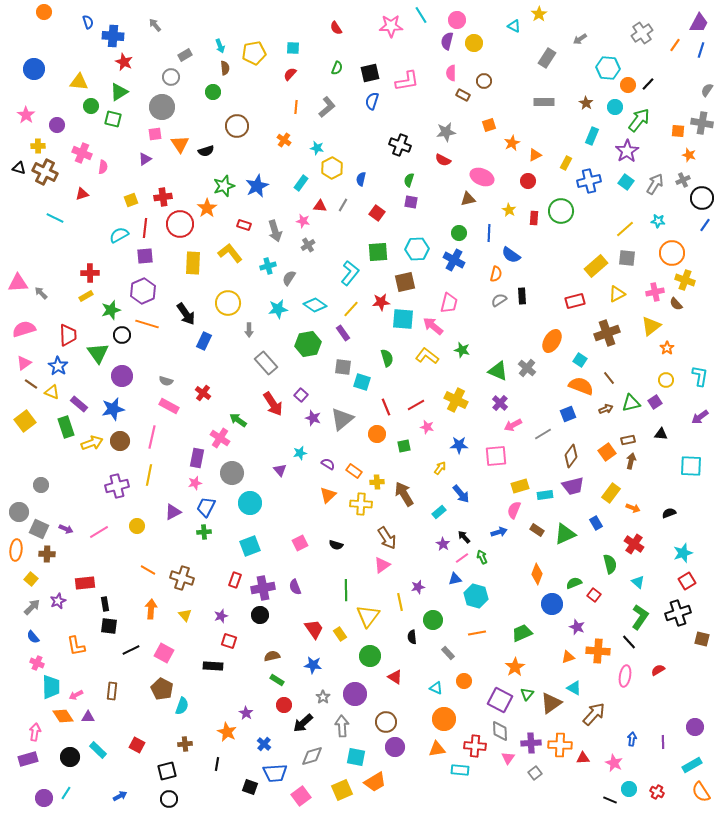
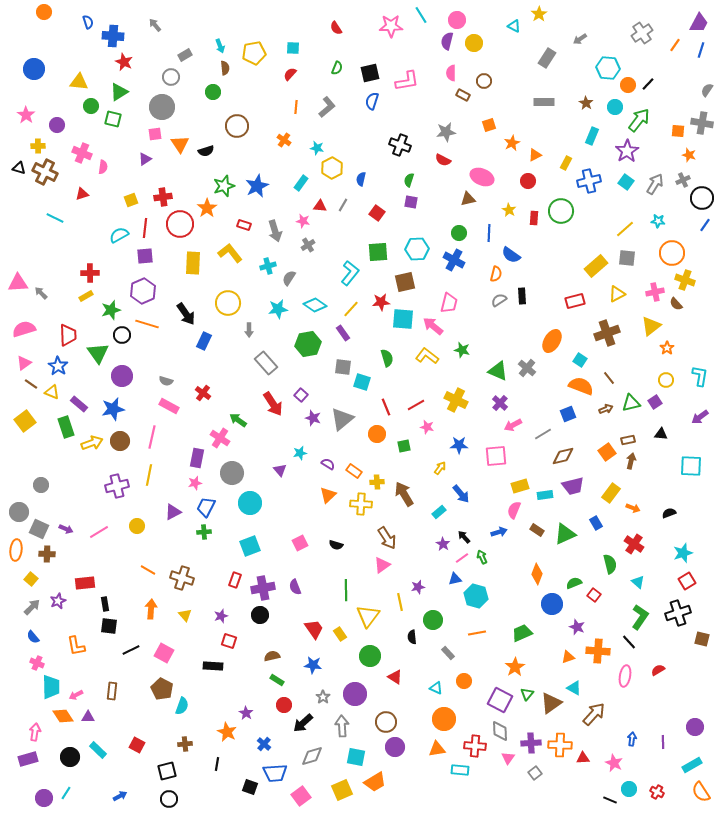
brown diamond at (571, 456): moved 8 px left; rotated 40 degrees clockwise
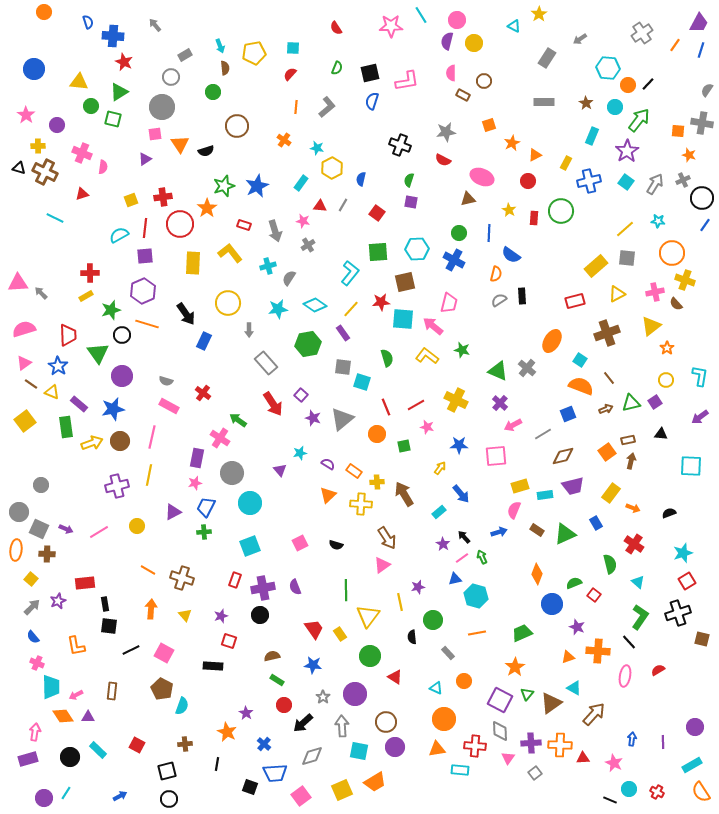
green rectangle at (66, 427): rotated 10 degrees clockwise
cyan square at (356, 757): moved 3 px right, 6 px up
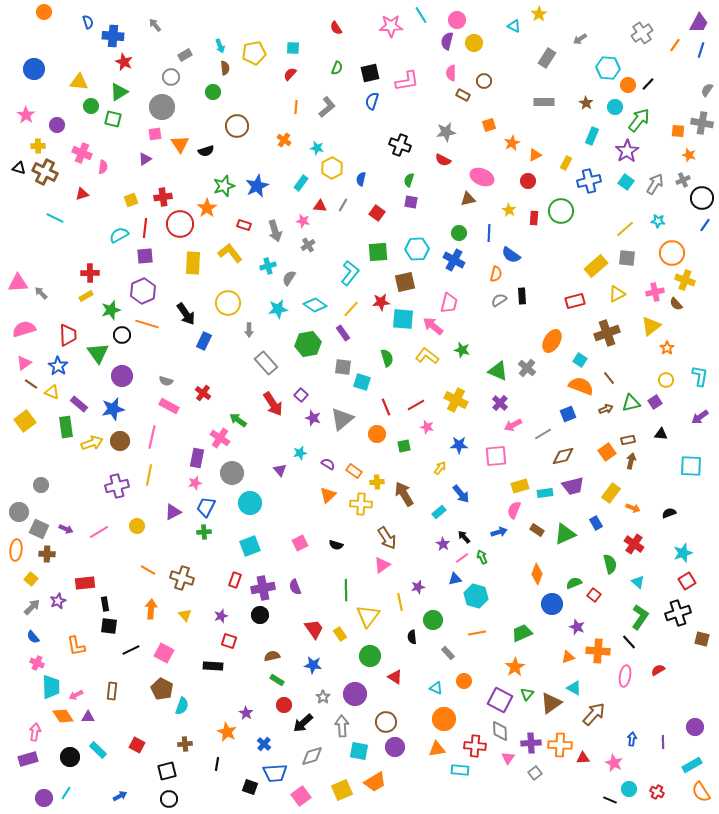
cyan rectangle at (545, 495): moved 2 px up
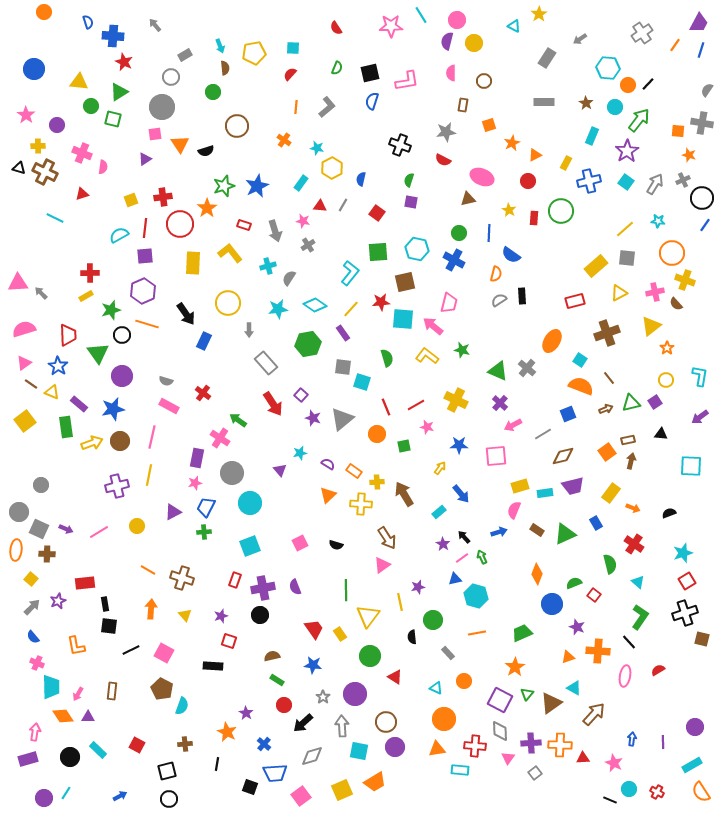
brown rectangle at (463, 95): moved 10 px down; rotated 72 degrees clockwise
cyan hexagon at (417, 249): rotated 15 degrees clockwise
yellow triangle at (617, 294): moved 2 px right, 1 px up
black cross at (678, 613): moved 7 px right
pink arrow at (76, 695): moved 2 px right, 1 px up; rotated 32 degrees counterclockwise
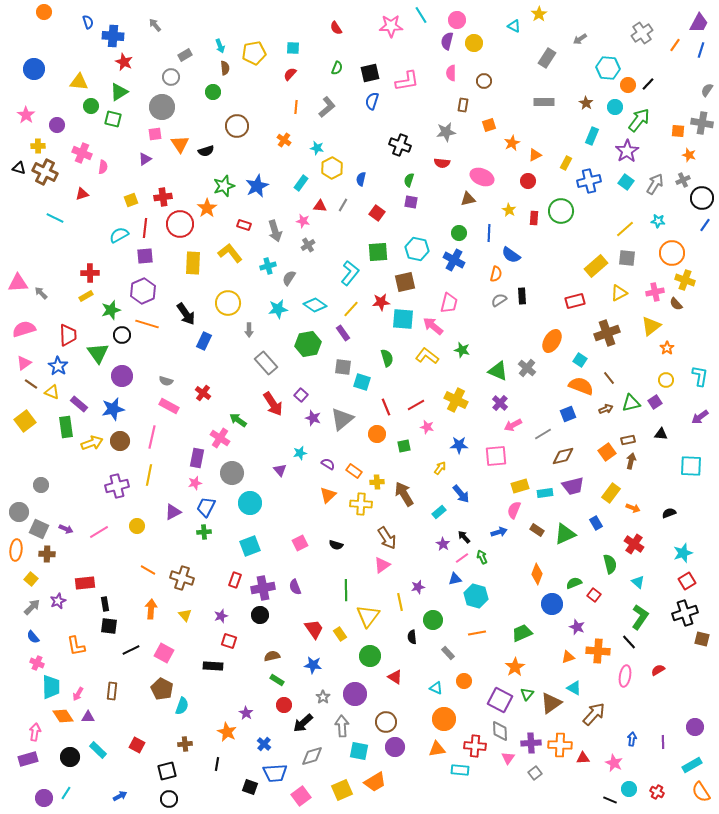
red semicircle at (443, 160): moved 1 px left, 3 px down; rotated 21 degrees counterclockwise
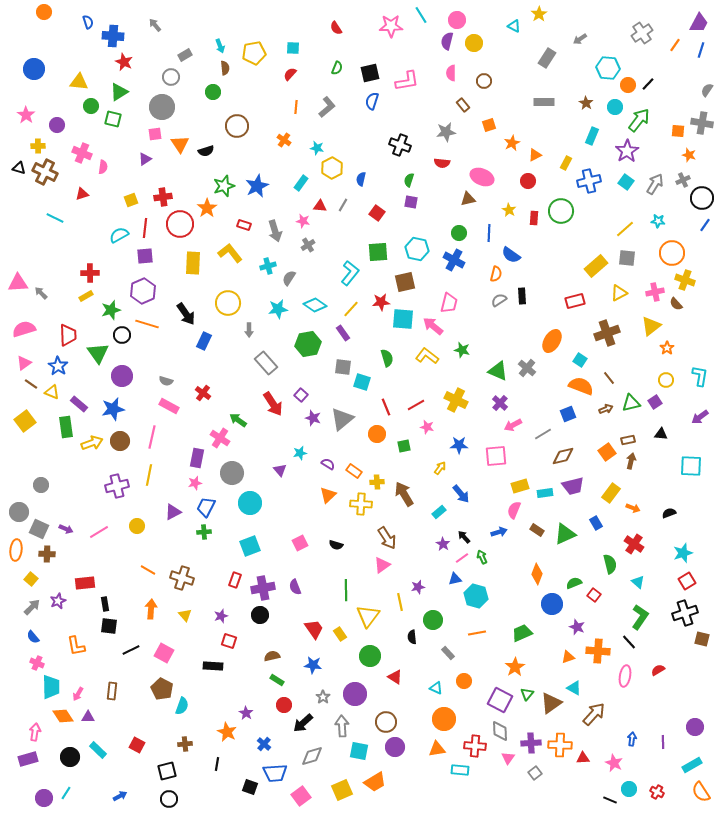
brown rectangle at (463, 105): rotated 48 degrees counterclockwise
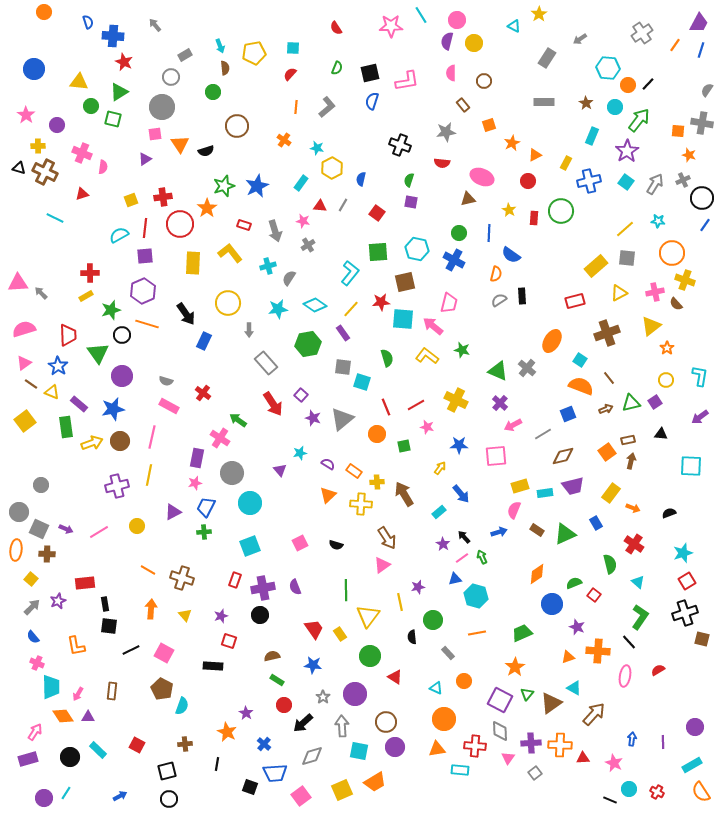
orange diamond at (537, 574): rotated 35 degrees clockwise
pink arrow at (35, 732): rotated 24 degrees clockwise
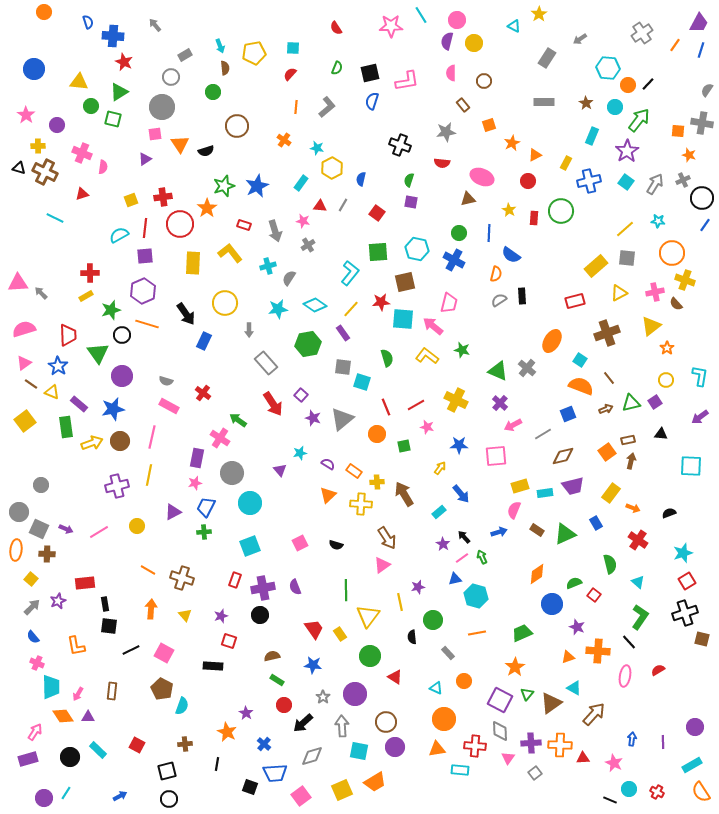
yellow circle at (228, 303): moved 3 px left
red cross at (634, 544): moved 4 px right, 4 px up
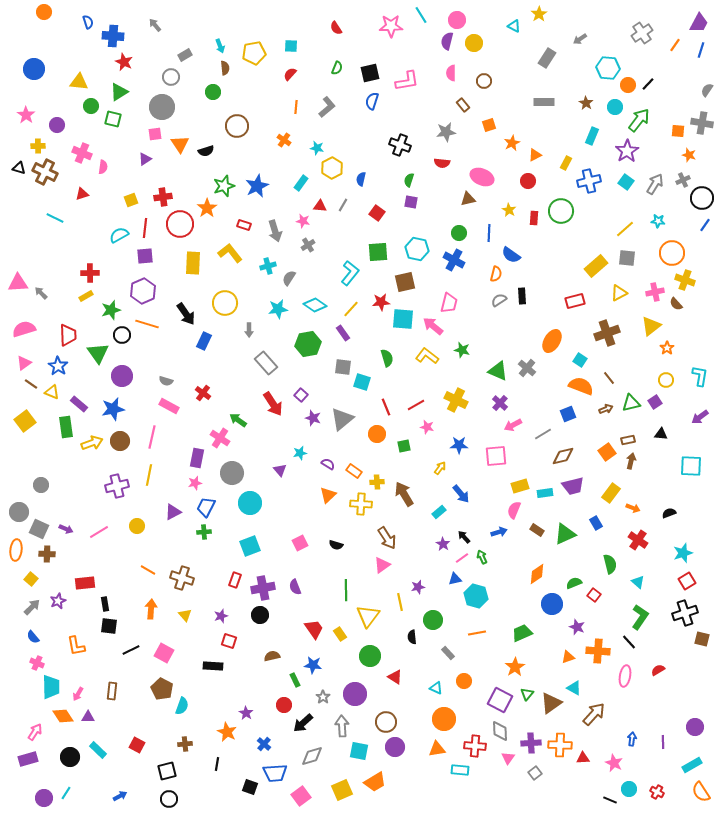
cyan square at (293, 48): moved 2 px left, 2 px up
green rectangle at (277, 680): moved 18 px right; rotated 32 degrees clockwise
